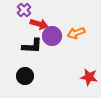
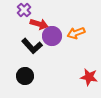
black L-shape: rotated 45 degrees clockwise
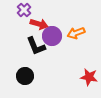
black L-shape: moved 4 px right; rotated 20 degrees clockwise
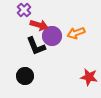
red arrow: moved 1 px down
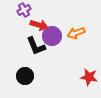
purple cross: rotated 16 degrees clockwise
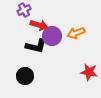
black L-shape: rotated 55 degrees counterclockwise
red star: moved 5 px up
